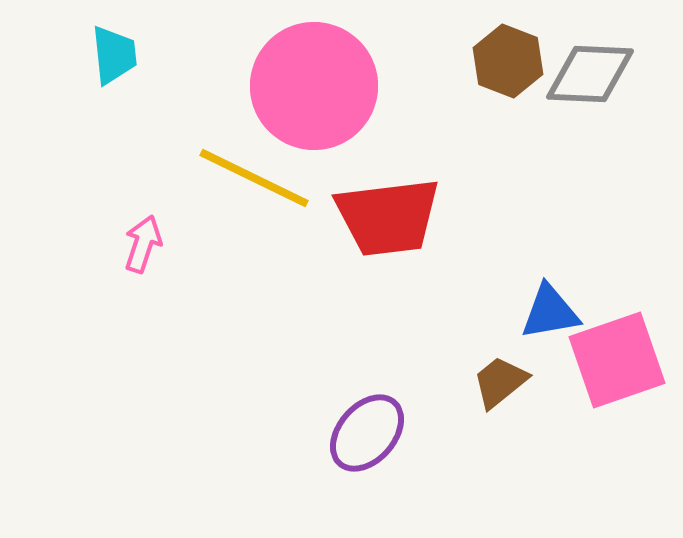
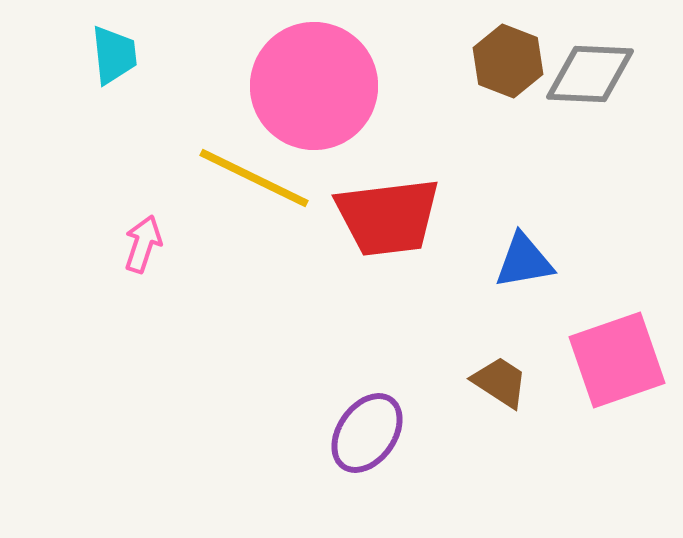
blue triangle: moved 26 px left, 51 px up
brown trapezoid: rotated 72 degrees clockwise
purple ellipse: rotated 6 degrees counterclockwise
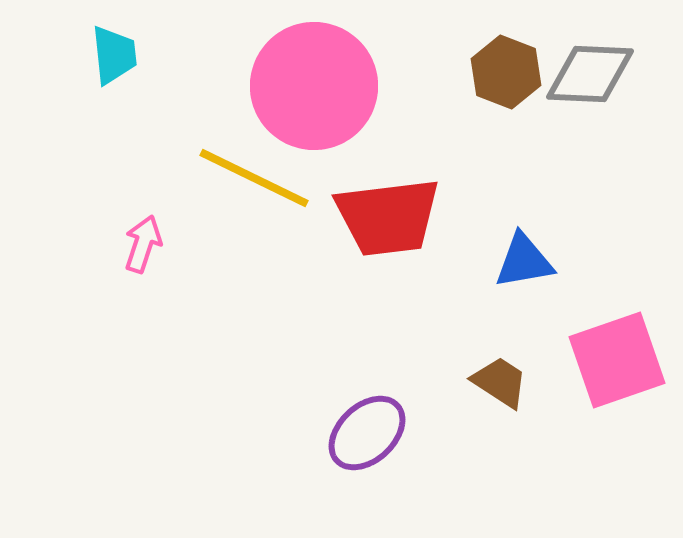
brown hexagon: moved 2 px left, 11 px down
purple ellipse: rotated 12 degrees clockwise
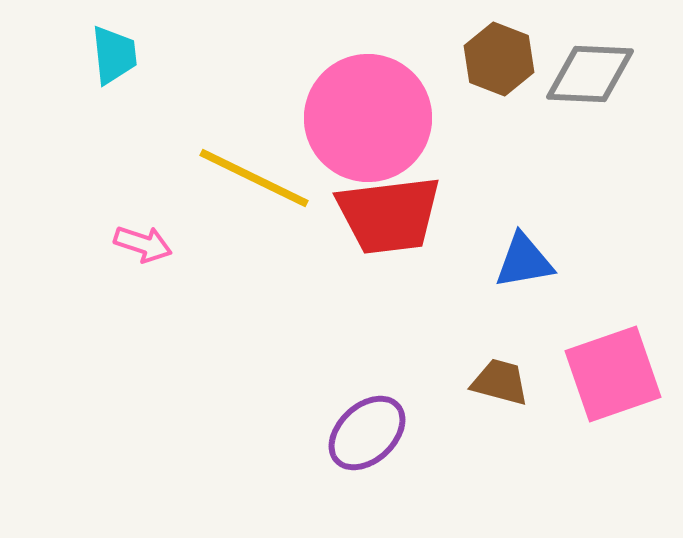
brown hexagon: moved 7 px left, 13 px up
pink circle: moved 54 px right, 32 px down
red trapezoid: moved 1 px right, 2 px up
pink arrow: rotated 90 degrees clockwise
pink square: moved 4 px left, 14 px down
brown trapezoid: rotated 18 degrees counterclockwise
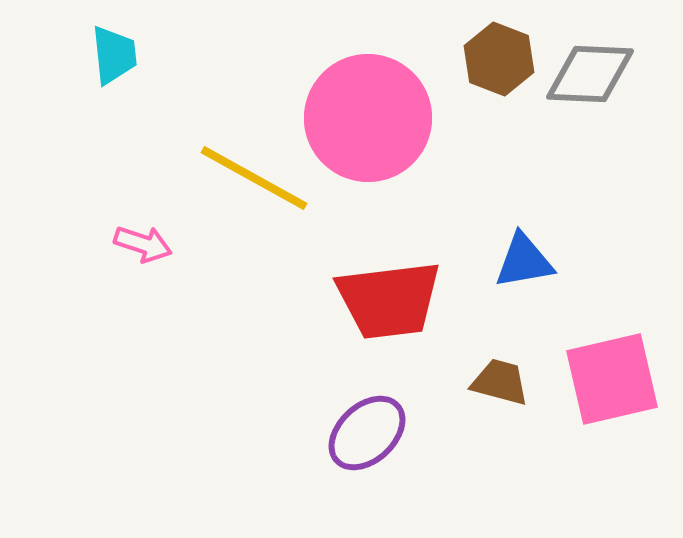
yellow line: rotated 3 degrees clockwise
red trapezoid: moved 85 px down
pink square: moved 1 px left, 5 px down; rotated 6 degrees clockwise
